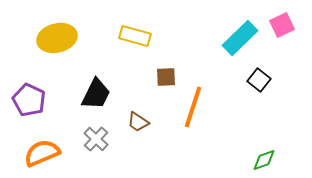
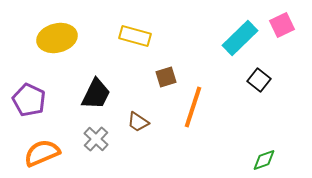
brown square: rotated 15 degrees counterclockwise
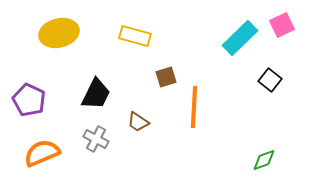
yellow ellipse: moved 2 px right, 5 px up
black square: moved 11 px right
orange line: moved 1 px right; rotated 15 degrees counterclockwise
gray cross: rotated 15 degrees counterclockwise
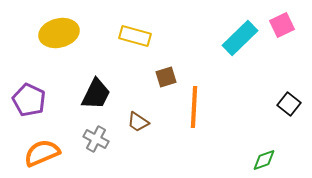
black square: moved 19 px right, 24 px down
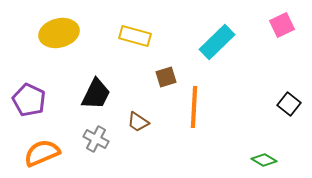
cyan rectangle: moved 23 px left, 4 px down
green diamond: rotated 50 degrees clockwise
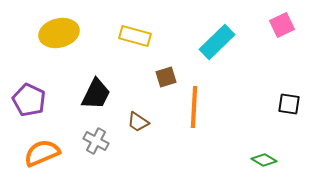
black square: rotated 30 degrees counterclockwise
gray cross: moved 2 px down
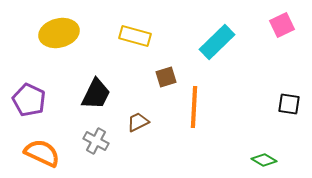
brown trapezoid: rotated 120 degrees clockwise
orange semicircle: rotated 48 degrees clockwise
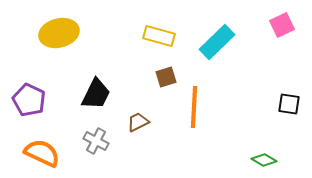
yellow rectangle: moved 24 px right
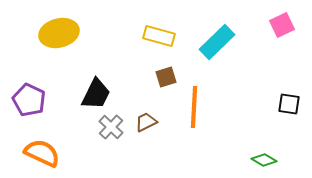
brown trapezoid: moved 8 px right
gray cross: moved 15 px right, 14 px up; rotated 15 degrees clockwise
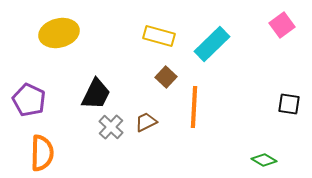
pink square: rotated 10 degrees counterclockwise
cyan rectangle: moved 5 px left, 2 px down
brown square: rotated 30 degrees counterclockwise
orange semicircle: rotated 66 degrees clockwise
